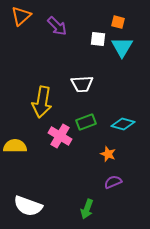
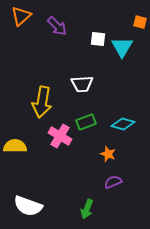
orange square: moved 22 px right
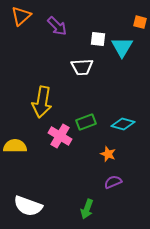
white trapezoid: moved 17 px up
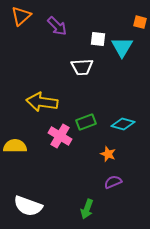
yellow arrow: rotated 88 degrees clockwise
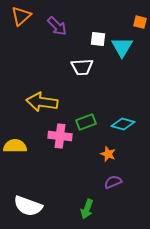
pink cross: rotated 25 degrees counterclockwise
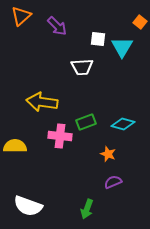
orange square: rotated 24 degrees clockwise
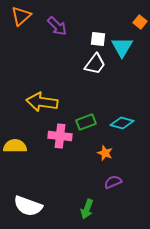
white trapezoid: moved 13 px right, 3 px up; rotated 50 degrees counterclockwise
cyan diamond: moved 1 px left, 1 px up
orange star: moved 3 px left, 1 px up
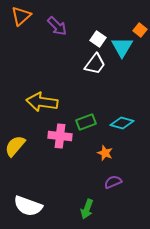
orange square: moved 8 px down
white square: rotated 28 degrees clockwise
yellow semicircle: rotated 50 degrees counterclockwise
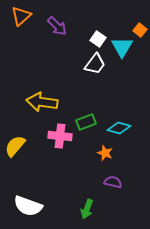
cyan diamond: moved 3 px left, 5 px down
purple semicircle: rotated 36 degrees clockwise
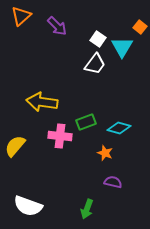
orange square: moved 3 px up
